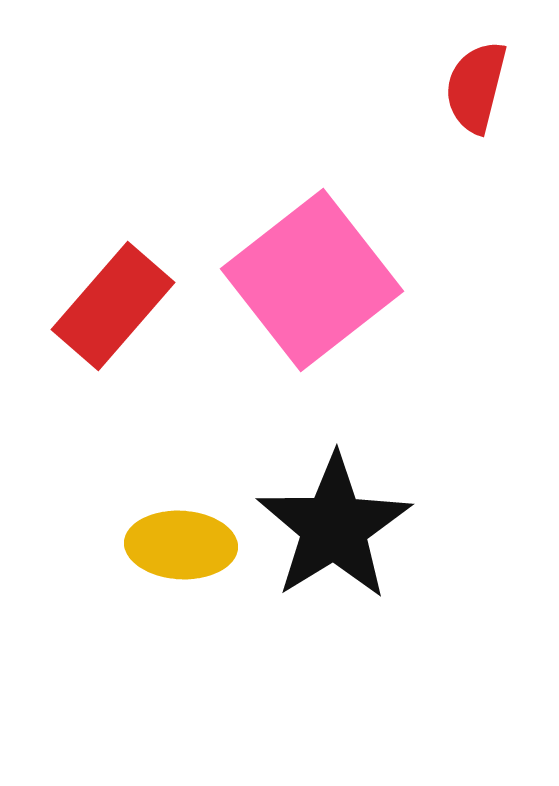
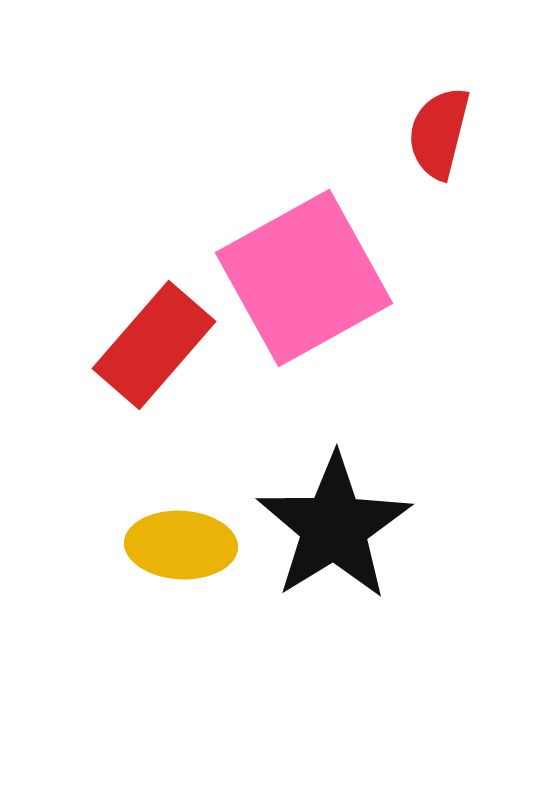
red semicircle: moved 37 px left, 46 px down
pink square: moved 8 px left, 2 px up; rotated 9 degrees clockwise
red rectangle: moved 41 px right, 39 px down
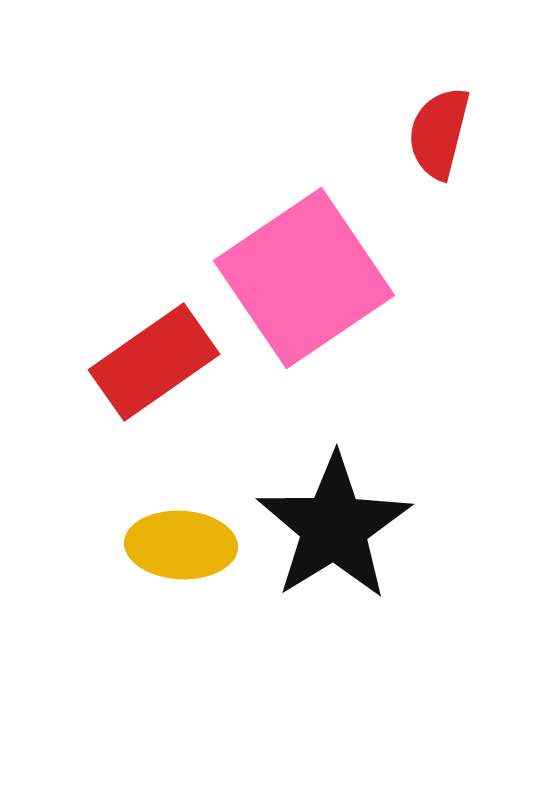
pink square: rotated 5 degrees counterclockwise
red rectangle: moved 17 px down; rotated 14 degrees clockwise
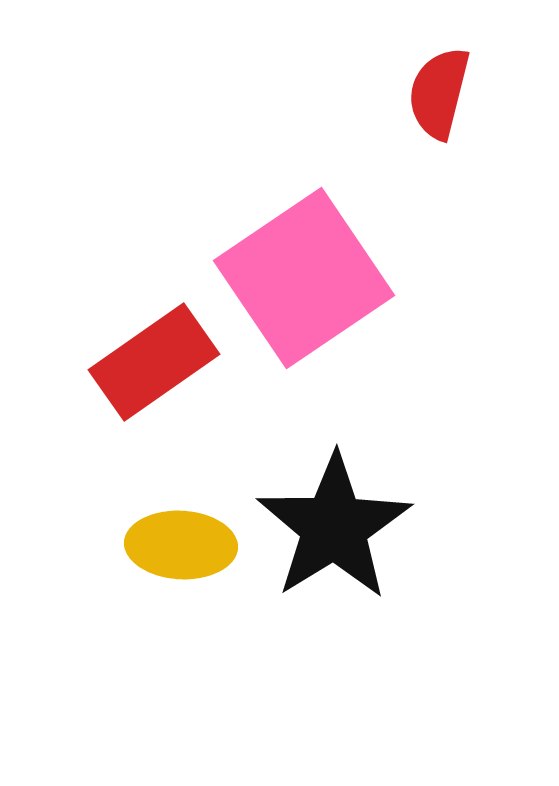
red semicircle: moved 40 px up
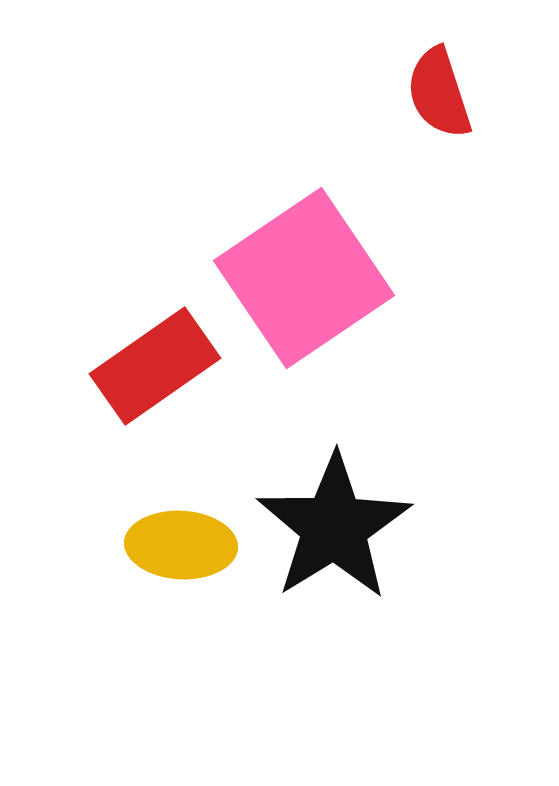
red semicircle: rotated 32 degrees counterclockwise
red rectangle: moved 1 px right, 4 px down
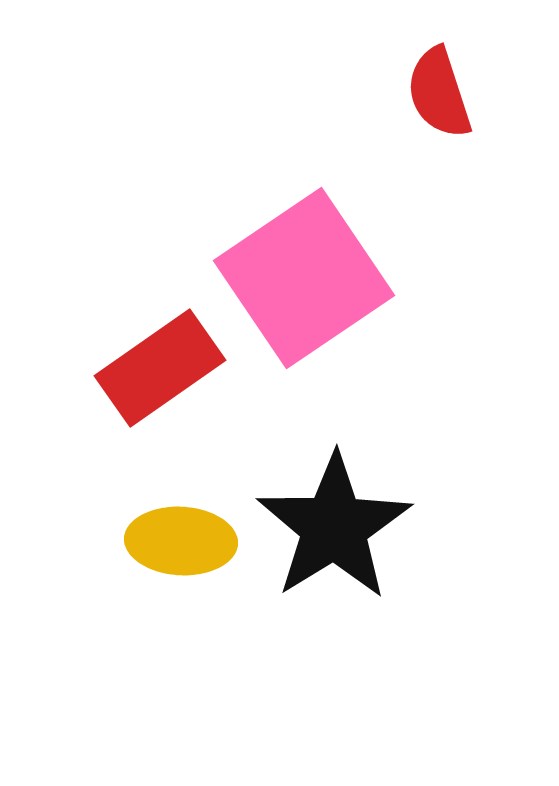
red rectangle: moved 5 px right, 2 px down
yellow ellipse: moved 4 px up
